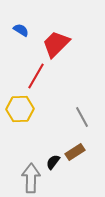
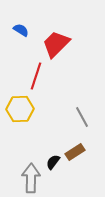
red line: rotated 12 degrees counterclockwise
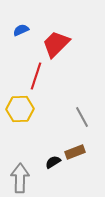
blue semicircle: rotated 56 degrees counterclockwise
brown rectangle: rotated 12 degrees clockwise
black semicircle: rotated 21 degrees clockwise
gray arrow: moved 11 px left
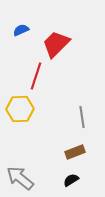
gray line: rotated 20 degrees clockwise
black semicircle: moved 18 px right, 18 px down
gray arrow: rotated 52 degrees counterclockwise
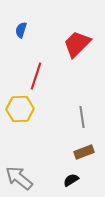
blue semicircle: rotated 49 degrees counterclockwise
red trapezoid: moved 21 px right
brown rectangle: moved 9 px right
gray arrow: moved 1 px left
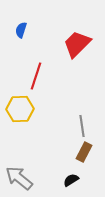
gray line: moved 9 px down
brown rectangle: rotated 42 degrees counterclockwise
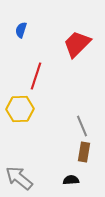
gray line: rotated 15 degrees counterclockwise
brown rectangle: rotated 18 degrees counterclockwise
black semicircle: rotated 28 degrees clockwise
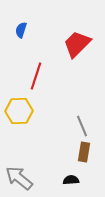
yellow hexagon: moved 1 px left, 2 px down
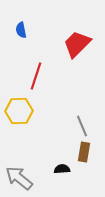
blue semicircle: rotated 28 degrees counterclockwise
black semicircle: moved 9 px left, 11 px up
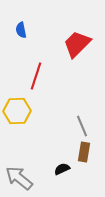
yellow hexagon: moved 2 px left
black semicircle: rotated 21 degrees counterclockwise
